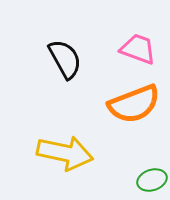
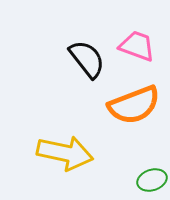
pink trapezoid: moved 1 px left, 3 px up
black semicircle: moved 22 px right; rotated 9 degrees counterclockwise
orange semicircle: moved 1 px down
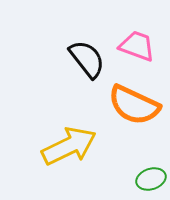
orange semicircle: rotated 46 degrees clockwise
yellow arrow: moved 4 px right, 7 px up; rotated 38 degrees counterclockwise
green ellipse: moved 1 px left, 1 px up
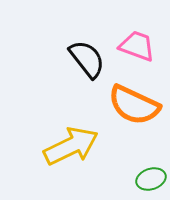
yellow arrow: moved 2 px right
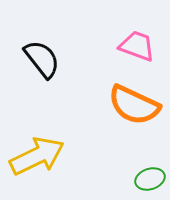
black semicircle: moved 45 px left
yellow arrow: moved 34 px left, 10 px down
green ellipse: moved 1 px left
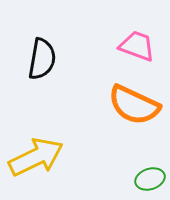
black semicircle: rotated 48 degrees clockwise
yellow arrow: moved 1 px left, 1 px down
